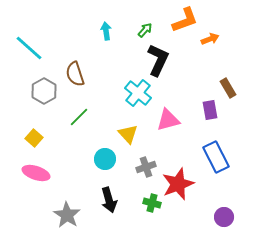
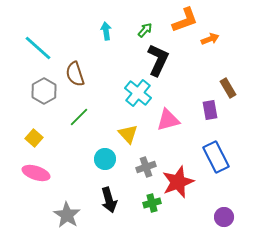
cyan line: moved 9 px right
red star: moved 2 px up
green cross: rotated 30 degrees counterclockwise
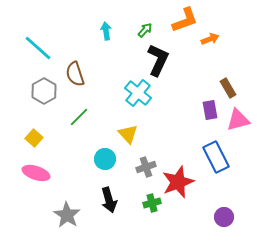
pink triangle: moved 70 px right
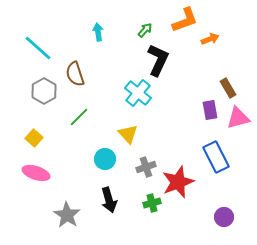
cyan arrow: moved 8 px left, 1 px down
pink triangle: moved 2 px up
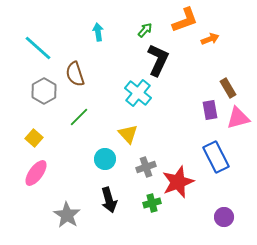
pink ellipse: rotated 72 degrees counterclockwise
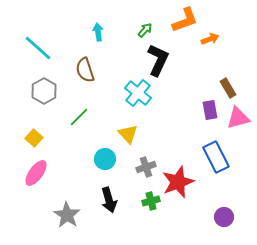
brown semicircle: moved 10 px right, 4 px up
green cross: moved 1 px left, 2 px up
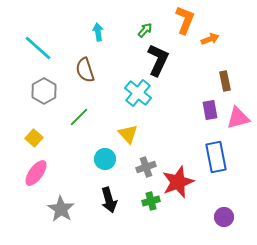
orange L-shape: rotated 48 degrees counterclockwise
brown rectangle: moved 3 px left, 7 px up; rotated 18 degrees clockwise
blue rectangle: rotated 16 degrees clockwise
gray star: moved 6 px left, 6 px up
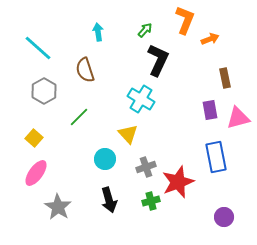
brown rectangle: moved 3 px up
cyan cross: moved 3 px right, 6 px down; rotated 8 degrees counterclockwise
gray star: moved 3 px left, 2 px up
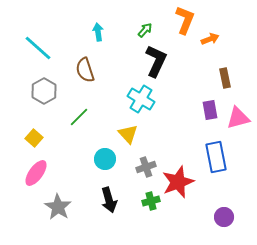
black L-shape: moved 2 px left, 1 px down
